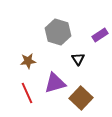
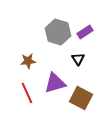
purple rectangle: moved 15 px left, 3 px up
brown square: rotated 15 degrees counterclockwise
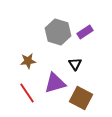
black triangle: moved 3 px left, 5 px down
red line: rotated 10 degrees counterclockwise
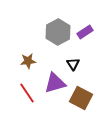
gray hexagon: rotated 15 degrees clockwise
black triangle: moved 2 px left
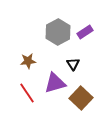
brown square: rotated 15 degrees clockwise
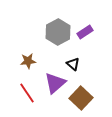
black triangle: rotated 16 degrees counterclockwise
purple triangle: rotated 25 degrees counterclockwise
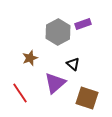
purple rectangle: moved 2 px left, 8 px up; rotated 14 degrees clockwise
brown star: moved 2 px right, 3 px up; rotated 14 degrees counterclockwise
red line: moved 7 px left
brown square: moved 6 px right; rotated 25 degrees counterclockwise
